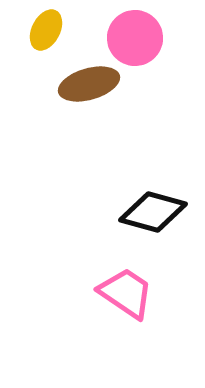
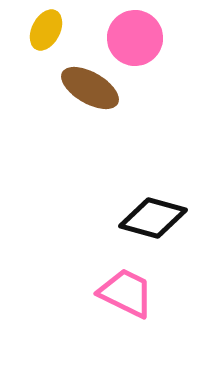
brown ellipse: moved 1 px right, 4 px down; rotated 46 degrees clockwise
black diamond: moved 6 px down
pink trapezoid: rotated 8 degrees counterclockwise
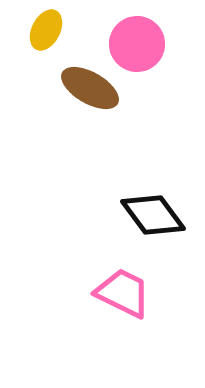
pink circle: moved 2 px right, 6 px down
black diamond: moved 3 px up; rotated 38 degrees clockwise
pink trapezoid: moved 3 px left
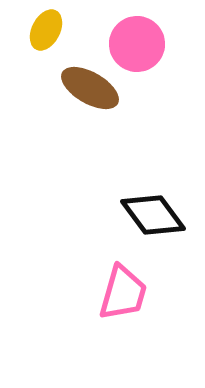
pink trapezoid: rotated 80 degrees clockwise
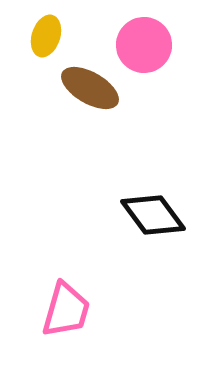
yellow ellipse: moved 6 px down; rotated 9 degrees counterclockwise
pink circle: moved 7 px right, 1 px down
pink trapezoid: moved 57 px left, 17 px down
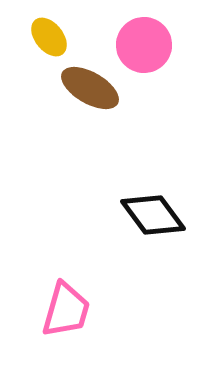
yellow ellipse: moved 3 px right, 1 px down; rotated 57 degrees counterclockwise
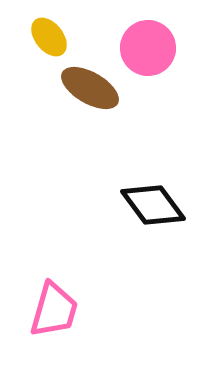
pink circle: moved 4 px right, 3 px down
black diamond: moved 10 px up
pink trapezoid: moved 12 px left
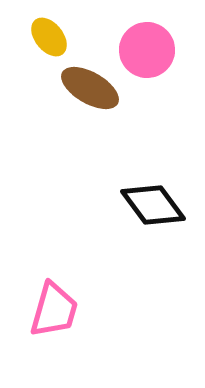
pink circle: moved 1 px left, 2 px down
